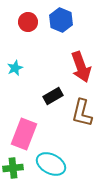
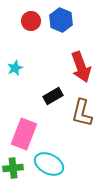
red circle: moved 3 px right, 1 px up
cyan ellipse: moved 2 px left
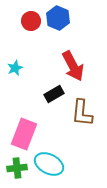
blue hexagon: moved 3 px left, 2 px up
red arrow: moved 8 px left, 1 px up; rotated 8 degrees counterclockwise
black rectangle: moved 1 px right, 2 px up
brown L-shape: rotated 8 degrees counterclockwise
green cross: moved 4 px right
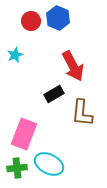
cyan star: moved 13 px up
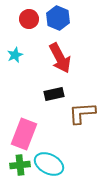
red circle: moved 2 px left, 2 px up
red arrow: moved 13 px left, 8 px up
black rectangle: rotated 18 degrees clockwise
brown L-shape: rotated 80 degrees clockwise
green cross: moved 3 px right, 3 px up
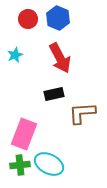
red circle: moved 1 px left
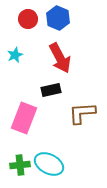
black rectangle: moved 3 px left, 4 px up
pink rectangle: moved 16 px up
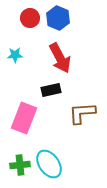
red circle: moved 2 px right, 1 px up
cyan star: rotated 21 degrees clockwise
cyan ellipse: rotated 28 degrees clockwise
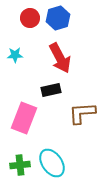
blue hexagon: rotated 20 degrees clockwise
cyan ellipse: moved 3 px right, 1 px up
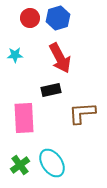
pink rectangle: rotated 24 degrees counterclockwise
green cross: rotated 30 degrees counterclockwise
